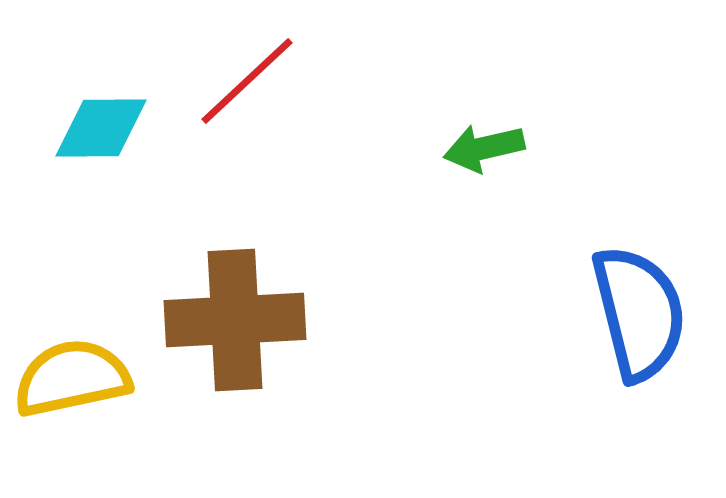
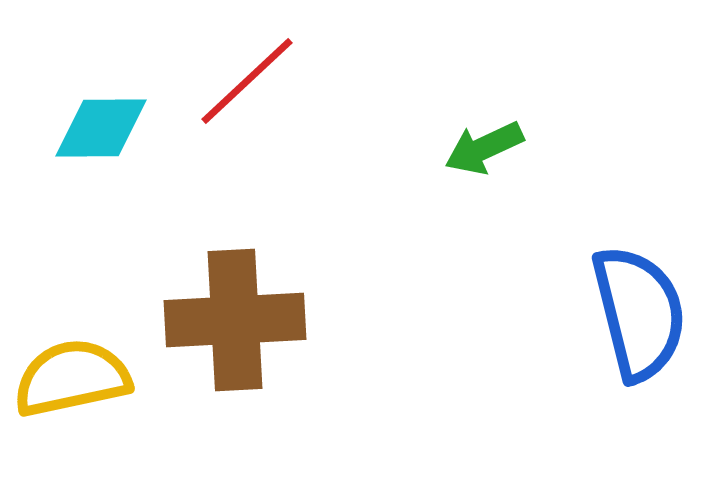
green arrow: rotated 12 degrees counterclockwise
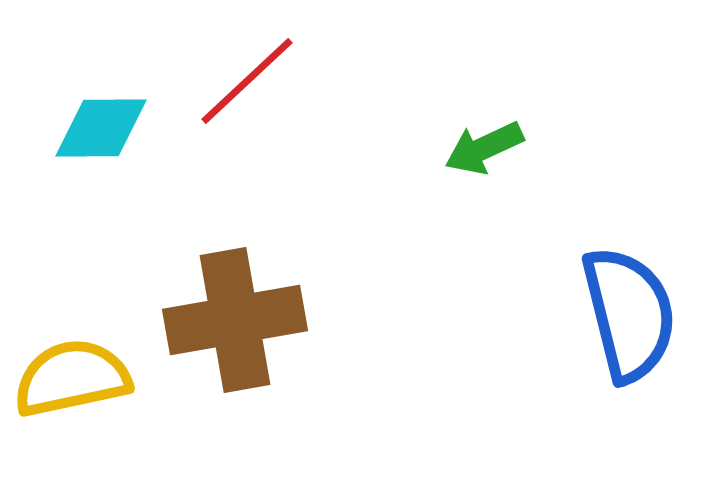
blue semicircle: moved 10 px left, 1 px down
brown cross: rotated 7 degrees counterclockwise
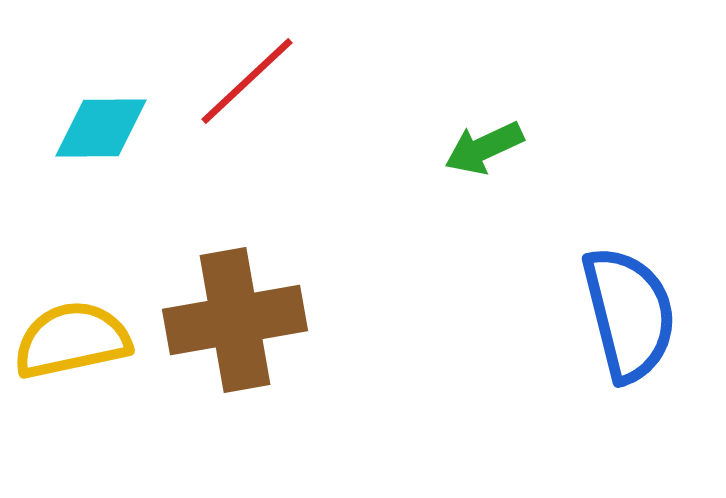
yellow semicircle: moved 38 px up
